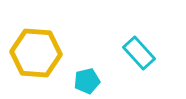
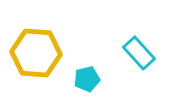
cyan pentagon: moved 2 px up
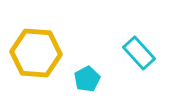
cyan pentagon: rotated 15 degrees counterclockwise
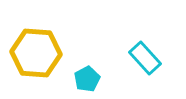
cyan rectangle: moved 6 px right, 5 px down
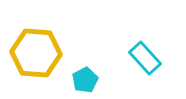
cyan pentagon: moved 2 px left, 1 px down
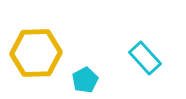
yellow hexagon: rotated 6 degrees counterclockwise
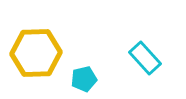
cyan pentagon: moved 1 px left, 1 px up; rotated 15 degrees clockwise
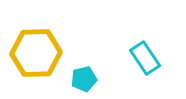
cyan rectangle: rotated 8 degrees clockwise
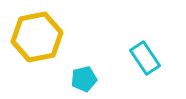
yellow hexagon: moved 1 px right, 16 px up; rotated 9 degrees counterclockwise
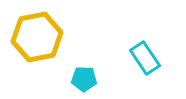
cyan pentagon: rotated 15 degrees clockwise
